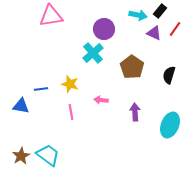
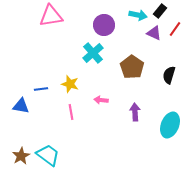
purple circle: moved 4 px up
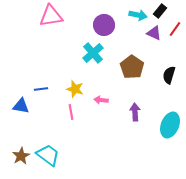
yellow star: moved 5 px right, 5 px down
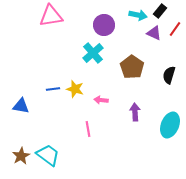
blue line: moved 12 px right
pink line: moved 17 px right, 17 px down
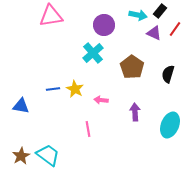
black semicircle: moved 1 px left, 1 px up
yellow star: rotated 12 degrees clockwise
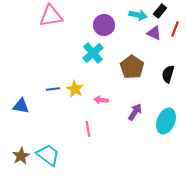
red line: rotated 14 degrees counterclockwise
purple arrow: rotated 36 degrees clockwise
cyan ellipse: moved 4 px left, 4 px up
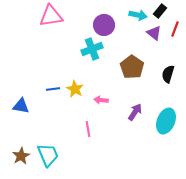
purple triangle: rotated 14 degrees clockwise
cyan cross: moved 1 px left, 4 px up; rotated 20 degrees clockwise
cyan trapezoid: rotated 30 degrees clockwise
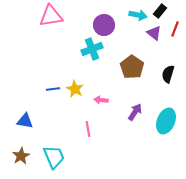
blue triangle: moved 4 px right, 15 px down
cyan trapezoid: moved 6 px right, 2 px down
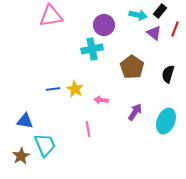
cyan cross: rotated 10 degrees clockwise
cyan trapezoid: moved 9 px left, 12 px up
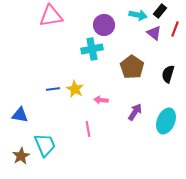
blue triangle: moved 5 px left, 6 px up
